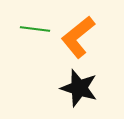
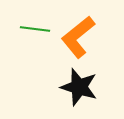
black star: moved 1 px up
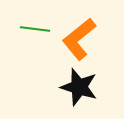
orange L-shape: moved 1 px right, 2 px down
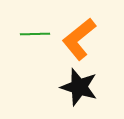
green line: moved 5 px down; rotated 8 degrees counterclockwise
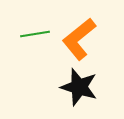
green line: rotated 8 degrees counterclockwise
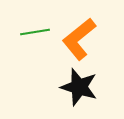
green line: moved 2 px up
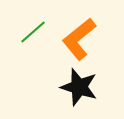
green line: moved 2 px left; rotated 32 degrees counterclockwise
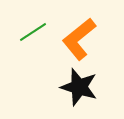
green line: rotated 8 degrees clockwise
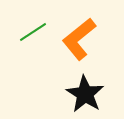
black star: moved 6 px right, 7 px down; rotated 15 degrees clockwise
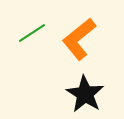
green line: moved 1 px left, 1 px down
